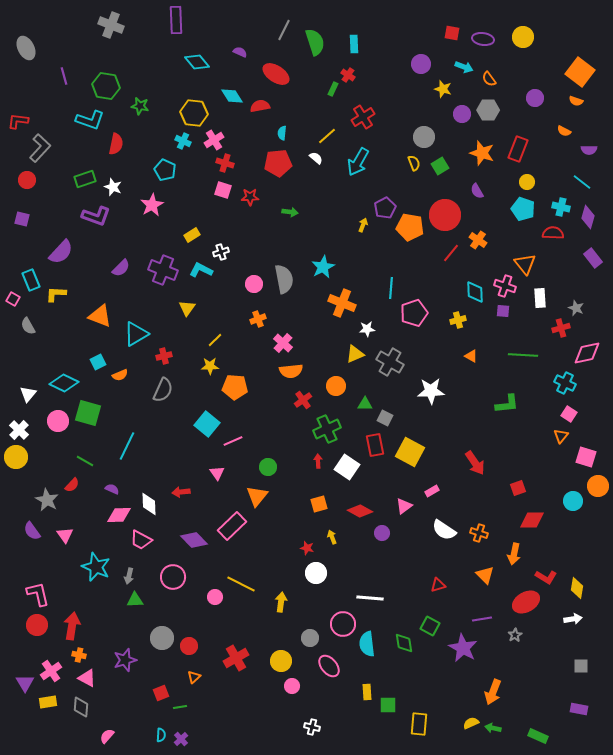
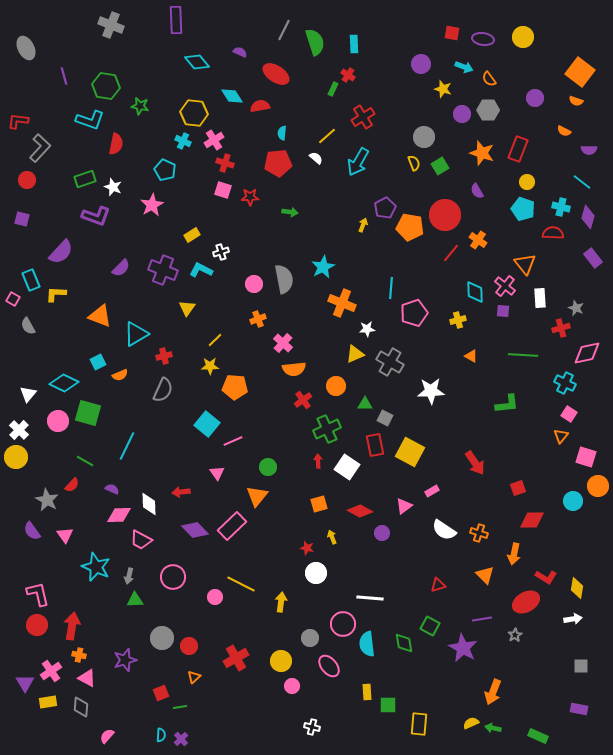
pink cross at (505, 286): rotated 20 degrees clockwise
orange semicircle at (291, 371): moved 3 px right, 2 px up
purple diamond at (194, 540): moved 1 px right, 10 px up
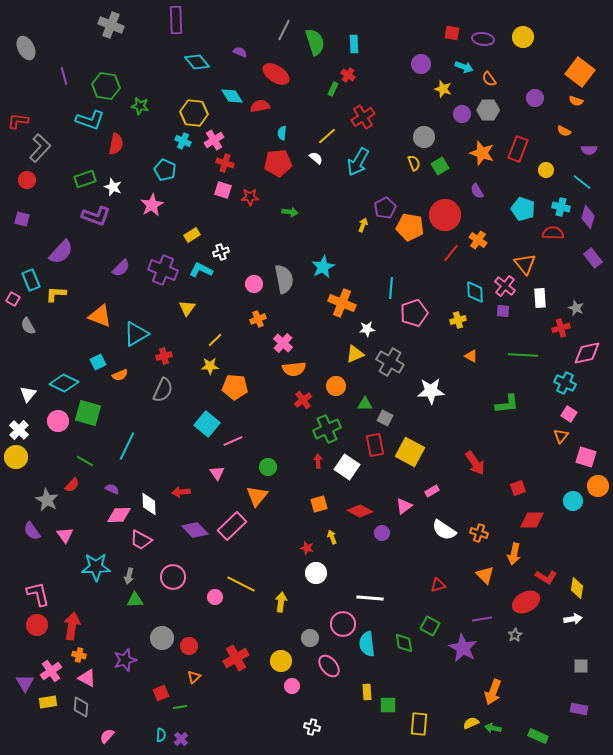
yellow circle at (527, 182): moved 19 px right, 12 px up
cyan star at (96, 567): rotated 24 degrees counterclockwise
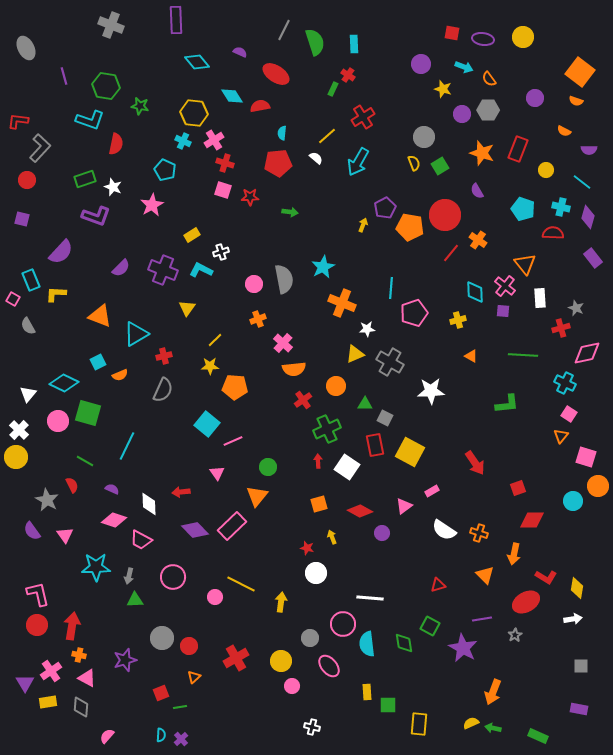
red semicircle at (72, 485): rotated 70 degrees counterclockwise
pink diamond at (119, 515): moved 5 px left, 5 px down; rotated 20 degrees clockwise
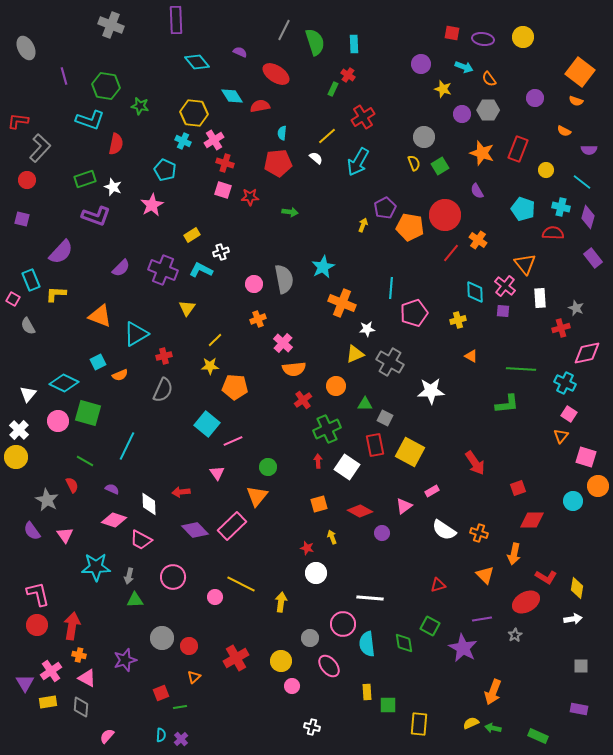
green line at (523, 355): moved 2 px left, 14 px down
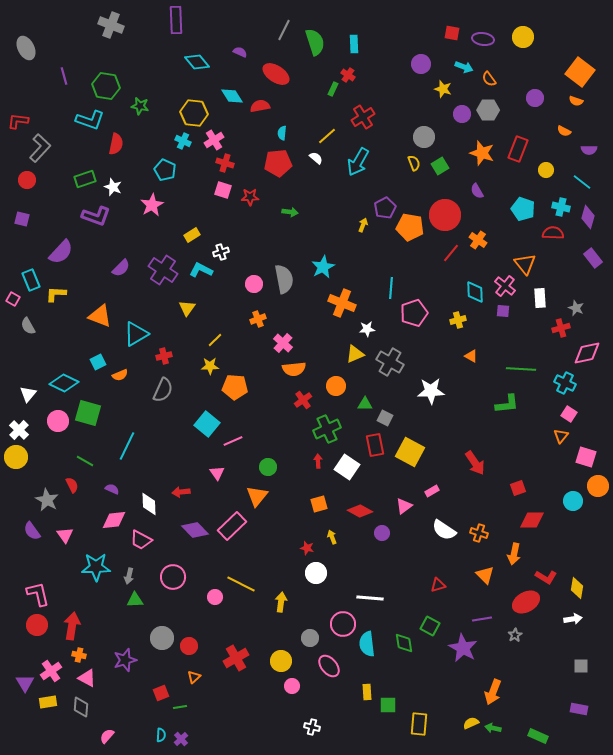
purple cross at (163, 270): rotated 12 degrees clockwise
pink diamond at (114, 520): rotated 25 degrees counterclockwise
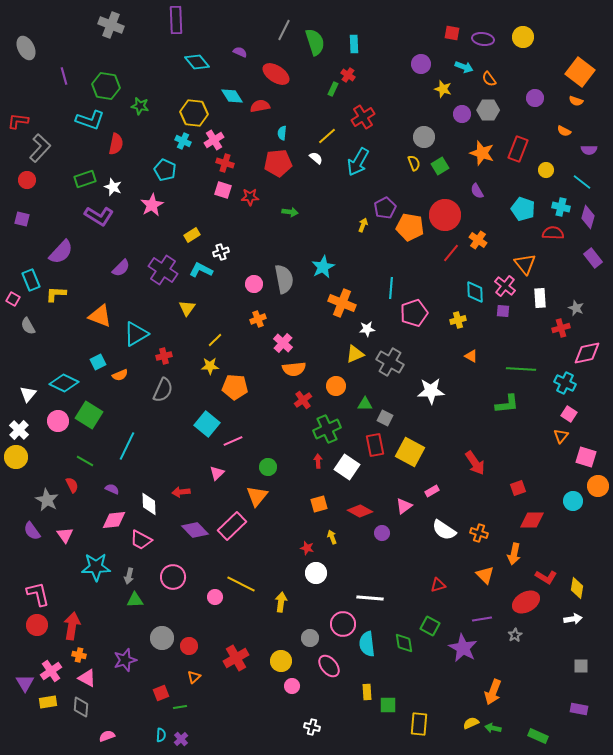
purple L-shape at (96, 216): moved 3 px right; rotated 12 degrees clockwise
green square at (88, 413): moved 1 px right, 2 px down; rotated 16 degrees clockwise
pink triangle at (217, 473): rotated 21 degrees clockwise
pink semicircle at (107, 736): rotated 28 degrees clockwise
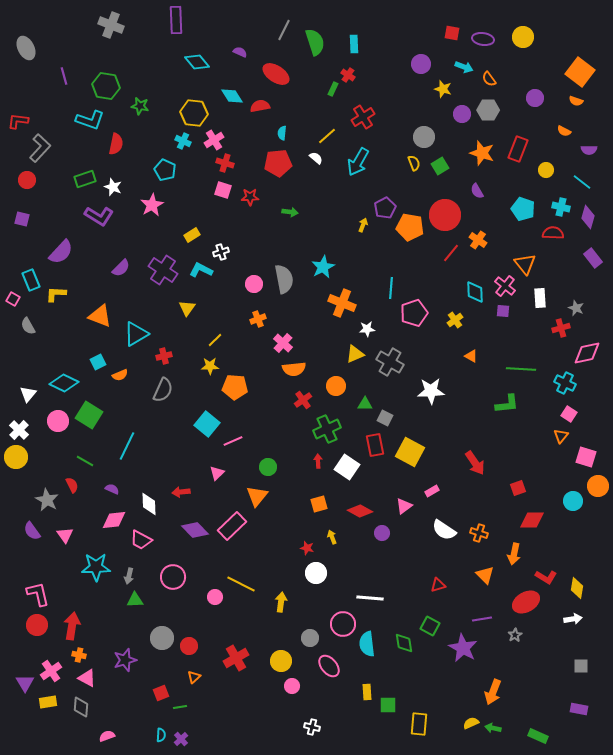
yellow cross at (458, 320): moved 3 px left; rotated 21 degrees counterclockwise
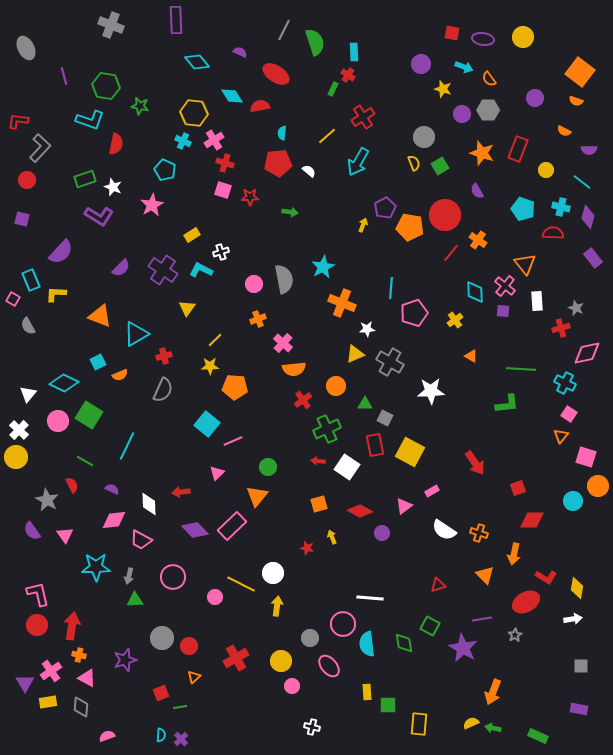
cyan rectangle at (354, 44): moved 8 px down
white semicircle at (316, 158): moved 7 px left, 13 px down
white rectangle at (540, 298): moved 3 px left, 3 px down
red arrow at (318, 461): rotated 80 degrees counterclockwise
white circle at (316, 573): moved 43 px left
yellow arrow at (281, 602): moved 4 px left, 4 px down
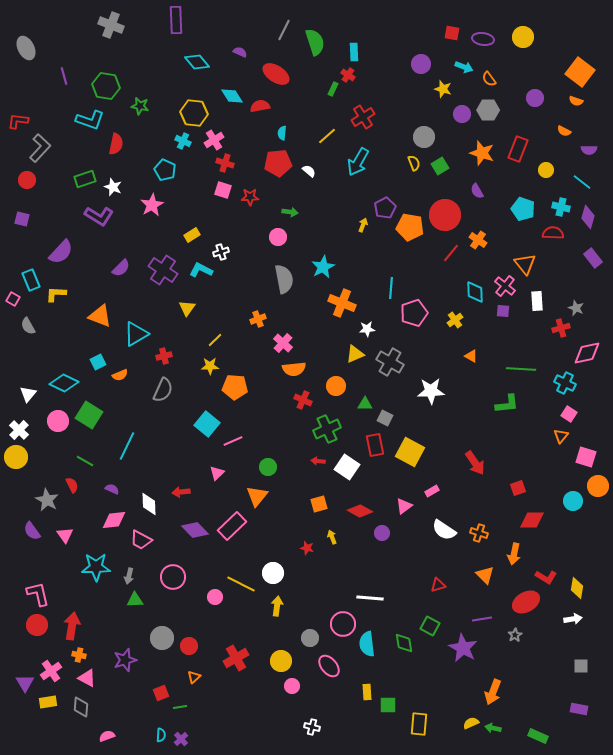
pink circle at (254, 284): moved 24 px right, 47 px up
red cross at (303, 400): rotated 30 degrees counterclockwise
